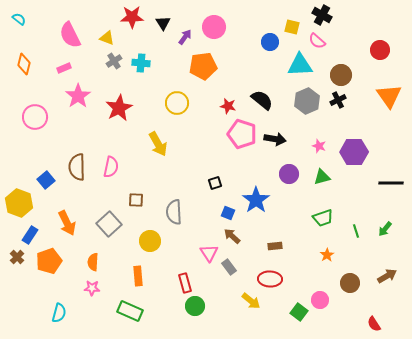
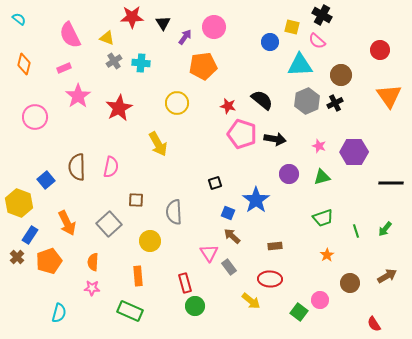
black cross at (338, 100): moved 3 px left, 3 px down
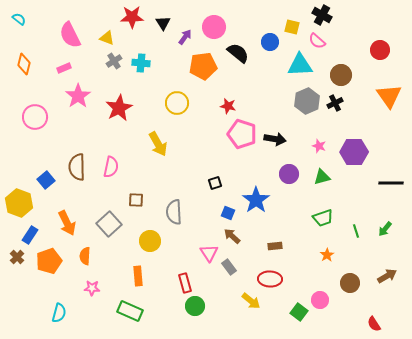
black semicircle at (262, 100): moved 24 px left, 47 px up
orange semicircle at (93, 262): moved 8 px left, 6 px up
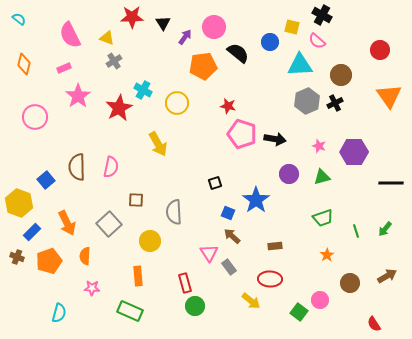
cyan cross at (141, 63): moved 2 px right, 27 px down; rotated 24 degrees clockwise
blue rectangle at (30, 235): moved 2 px right, 3 px up; rotated 12 degrees clockwise
brown cross at (17, 257): rotated 24 degrees counterclockwise
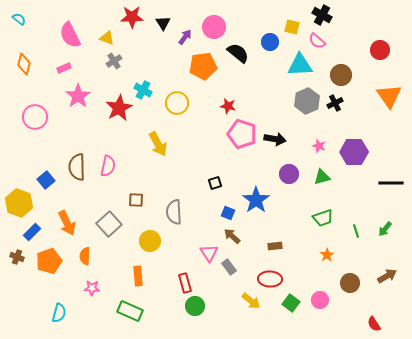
pink semicircle at (111, 167): moved 3 px left, 1 px up
green square at (299, 312): moved 8 px left, 9 px up
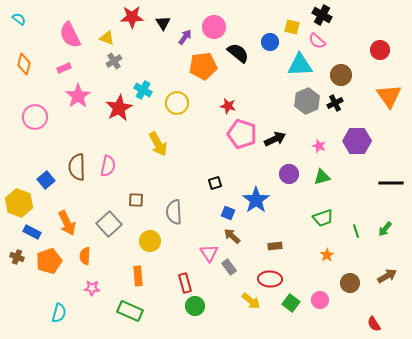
black arrow at (275, 139): rotated 35 degrees counterclockwise
purple hexagon at (354, 152): moved 3 px right, 11 px up
blue rectangle at (32, 232): rotated 72 degrees clockwise
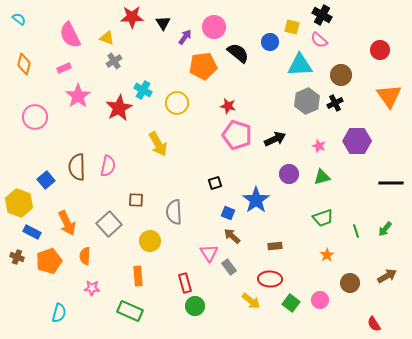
pink semicircle at (317, 41): moved 2 px right, 1 px up
pink pentagon at (242, 134): moved 5 px left, 1 px down
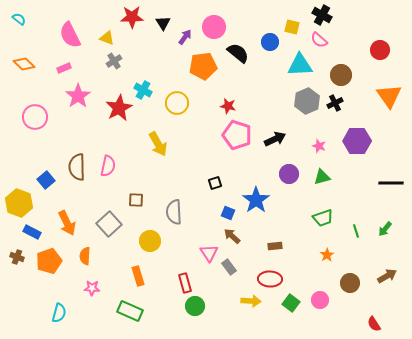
orange diamond at (24, 64): rotated 60 degrees counterclockwise
orange rectangle at (138, 276): rotated 12 degrees counterclockwise
yellow arrow at (251, 301): rotated 36 degrees counterclockwise
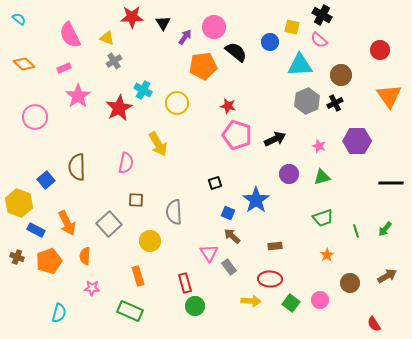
black semicircle at (238, 53): moved 2 px left, 1 px up
pink semicircle at (108, 166): moved 18 px right, 3 px up
blue rectangle at (32, 232): moved 4 px right, 2 px up
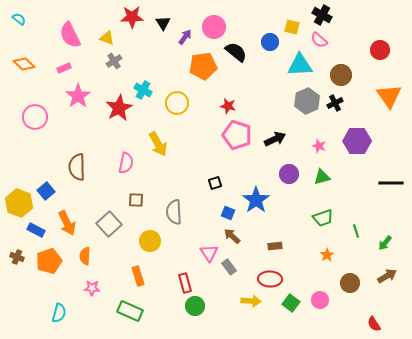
blue square at (46, 180): moved 11 px down
green arrow at (385, 229): moved 14 px down
